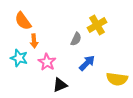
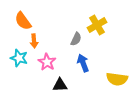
blue arrow: moved 4 px left; rotated 66 degrees counterclockwise
black triangle: rotated 21 degrees clockwise
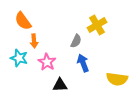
gray semicircle: moved 2 px down
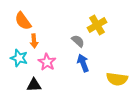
gray semicircle: moved 2 px right; rotated 72 degrees counterclockwise
black triangle: moved 26 px left
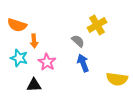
orange semicircle: moved 6 px left, 4 px down; rotated 36 degrees counterclockwise
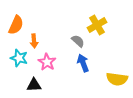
orange semicircle: moved 1 px left; rotated 84 degrees counterclockwise
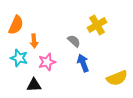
gray semicircle: moved 4 px left
pink star: rotated 24 degrees clockwise
yellow semicircle: moved 1 px up; rotated 30 degrees counterclockwise
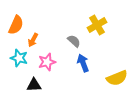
orange arrow: moved 1 px left, 1 px up; rotated 32 degrees clockwise
